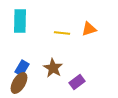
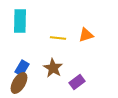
orange triangle: moved 3 px left, 6 px down
yellow line: moved 4 px left, 5 px down
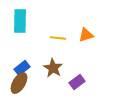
blue rectangle: rotated 21 degrees clockwise
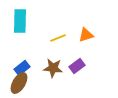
yellow line: rotated 28 degrees counterclockwise
brown star: rotated 24 degrees counterclockwise
purple rectangle: moved 16 px up
